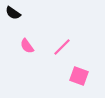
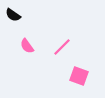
black semicircle: moved 2 px down
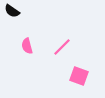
black semicircle: moved 1 px left, 4 px up
pink semicircle: rotated 21 degrees clockwise
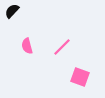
black semicircle: rotated 98 degrees clockwise
pink square: moved 1 px right, 1 px down
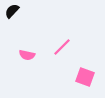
pink semicircle: moved 9 px down; rotated 63 degrees counterclockwise
pink square: moved 5 px right
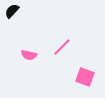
pink semicircle: moved 2 px right
